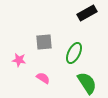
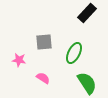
black rectangle: rotated 18 degrees counterclockwise
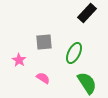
pink star: rotated 24 degrees clockwise
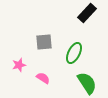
pink star: moved 5 px down; rotated 24 degrees clockwise
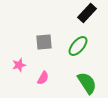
green ellipse: moved 4 px right, 7 px up; rotated 15 degrees clockwise
pink semicircle: rotated 88 degrees clockwise
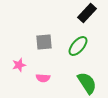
pink semicircle: rotated 64 degrees clockwise
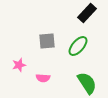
gray square: moved 3 px right, 1 px up
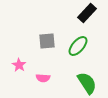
pink star: rotated 24 degrees counterclockwise
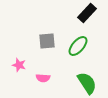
pink star: rotated 16 degrees counterclockwise
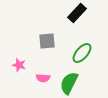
black rectangle: moved 10 px left
green ellipse: moved 4 px right, 7 px down
green semicircle: moved 18 px left; rotated 120 degrees counterclockwise
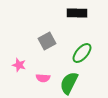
black rectangle: rotated 48 degrees clockwise
gray square: rotated 24 degrees counterclockwise
